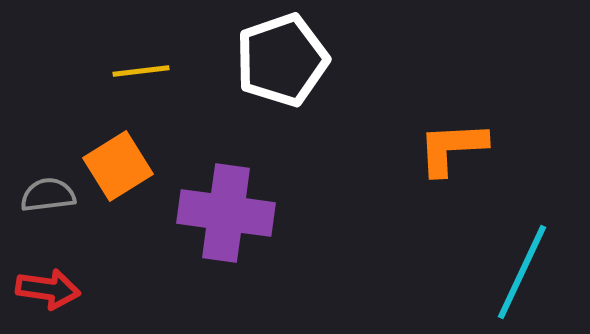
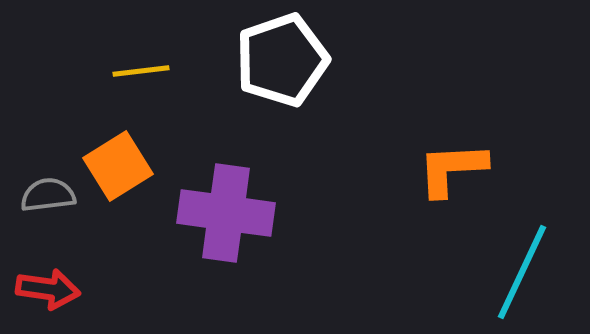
orange L-shape: moved 21 px down
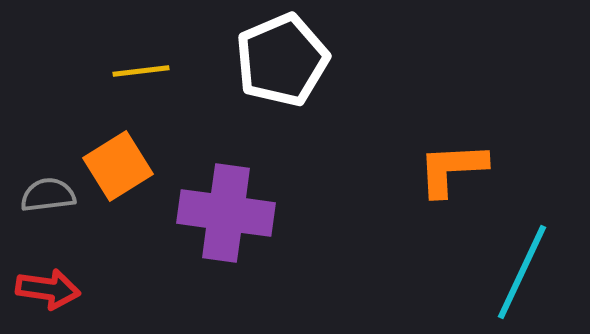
white pentagon: rotated 4 degrees counterclockwise
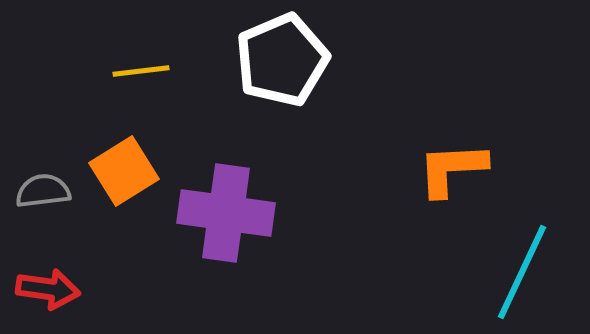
orange square: moved 6 px right, 5 px down
gray semicircle: moved 5 px left, 4 px up
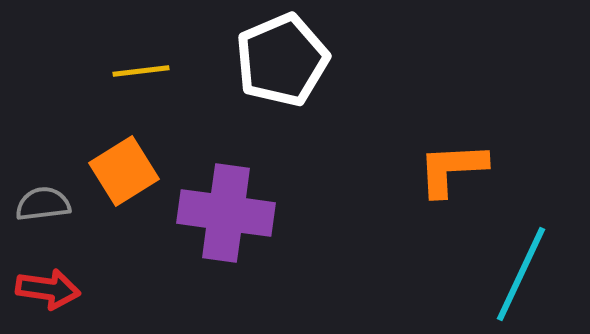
gray semicircle: moved 13 px down
cyan line: moved 1 px left, 2 px down
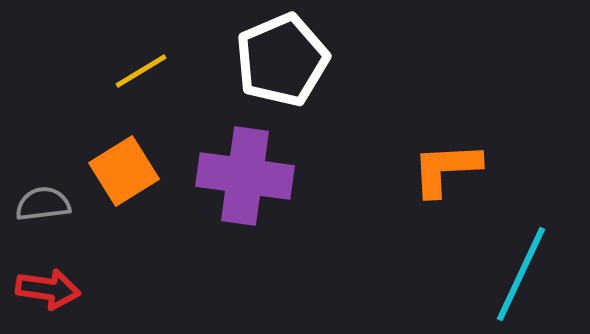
yellow line: rotated 24 degrees counterclockwise
orange L-shape: moved 6 px left
purple cross: moved 19 px right, 37 px up
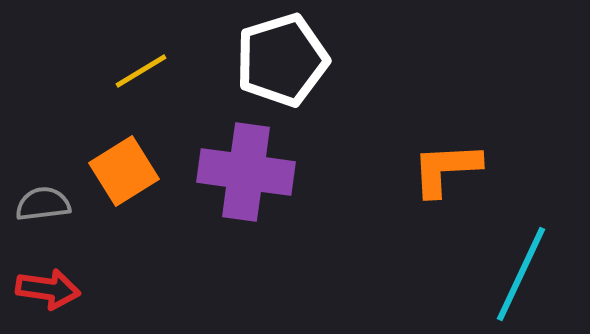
white pentagon: rotated 6 degrees clockwise
purple cross: moved 1 px right, 4 px up
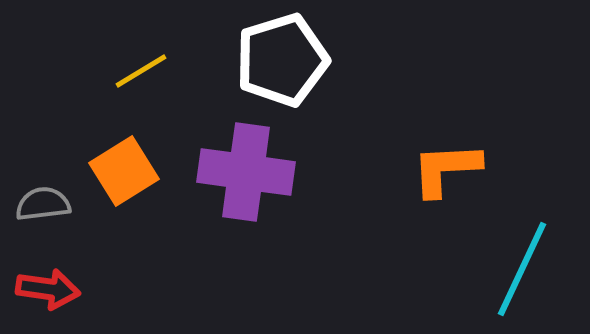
cyan line: moved 1 px right, 5 px up
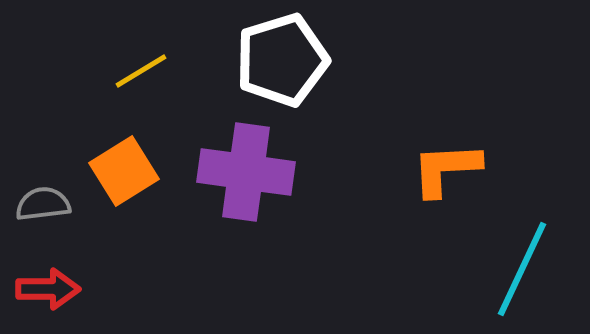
red arrow: rotated 8 degrees counterclockwise
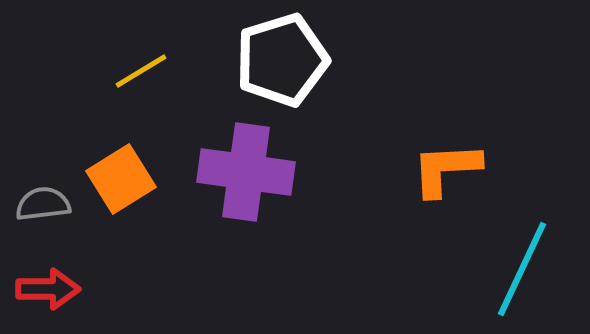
orange square: moved 3 px left, 8 px down
